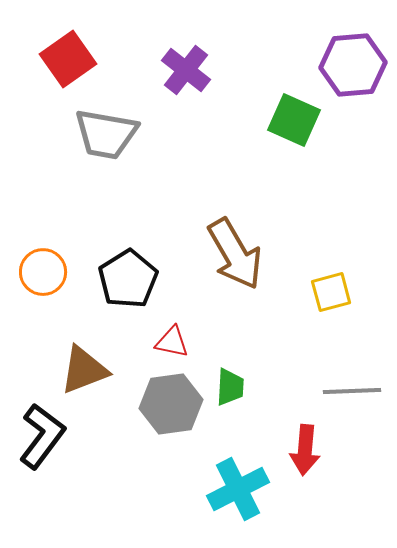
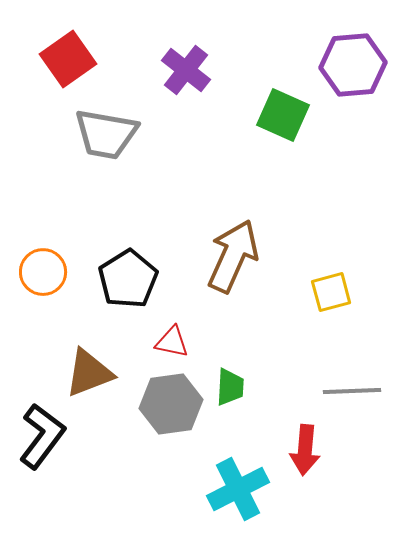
green square: moved 11 px left, 5 px up
brown arrow: moved 2 px left, 2 px down; rotated 126 degrees counterclockwise
brown triangle: moved 5 px right, 3 px down
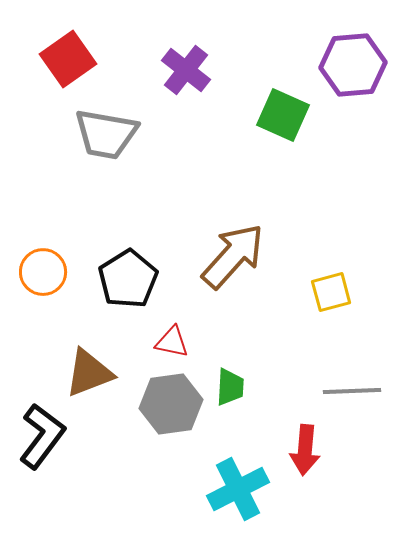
brown arrow: rotated 18 degrees clockwise
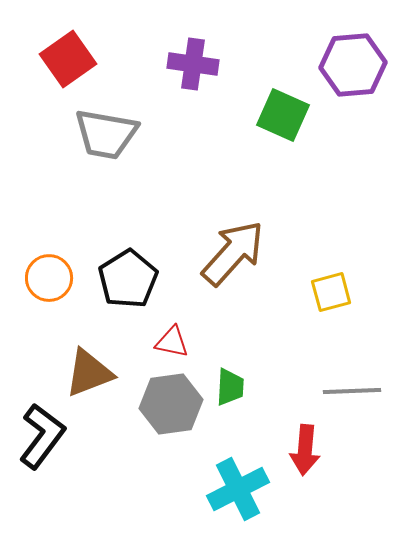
purple cross: moved 7 px right, 6 px up; rotated 30 degrees counterclockwise
brown arrow: moved 3 px up
orange circle: moved 6 px right, 6 px down
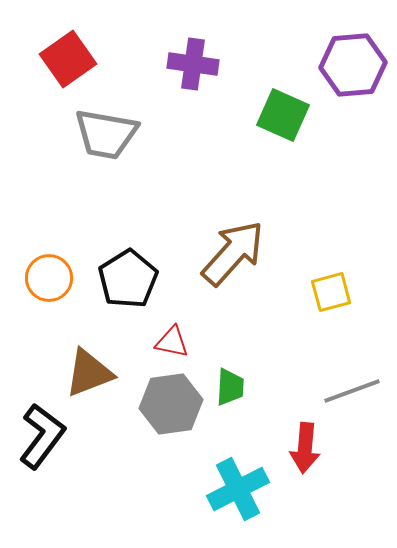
gray line: rotated 18 degrees counterclockwise
red arrow: moved 2 px up
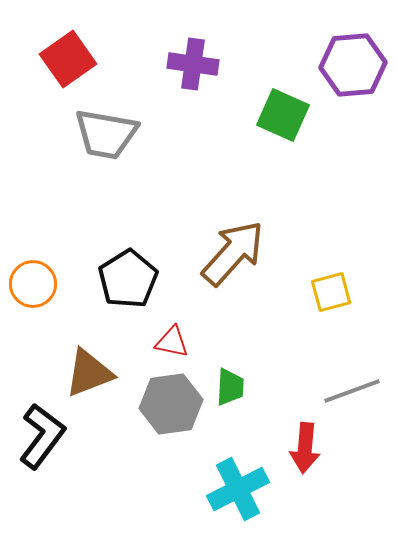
orange circle: moved 16 px left, 6 px down
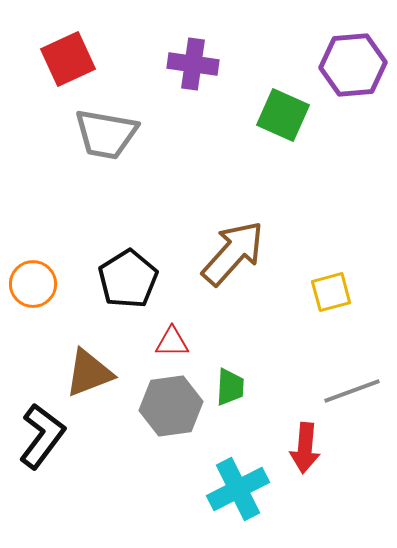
red square: rotated 10 degrees clockwise
red triangle: rotated 12 degrees counterclockwise
gray hexagon: moved 2 px down
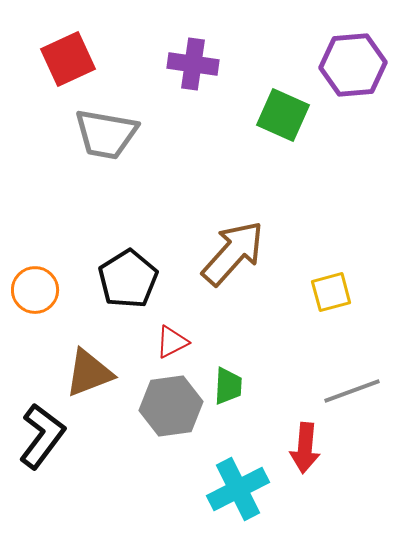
orange circle: moved 2 px right, 6 px down
red triangle: rotated 27 degrees counterclockwise
green trapezoid: moved 2 px left, 1 px up
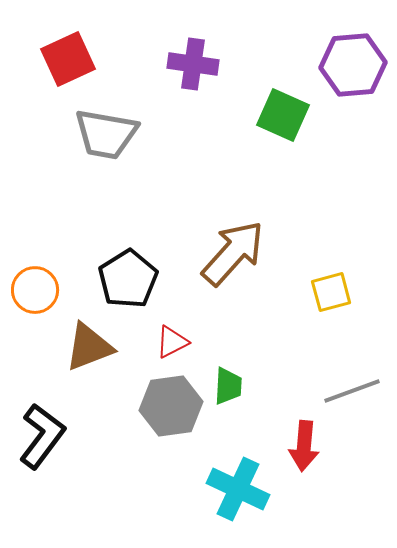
brown triangle: moved 26 px up
red arrow: moved 1 px left, 2 px up
cyan cross: rotated 38 degrees counterclockwise
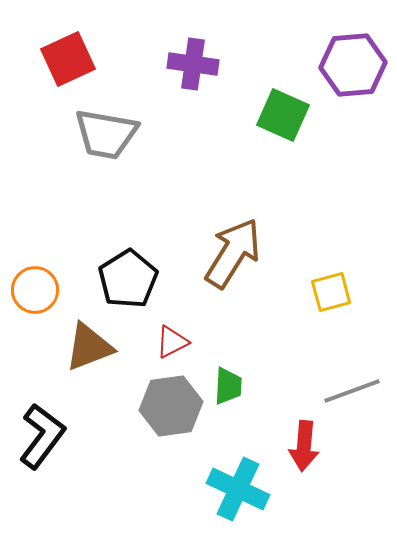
brown arrow: rotated 10 degrees counterclockwise
